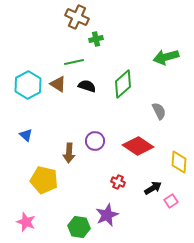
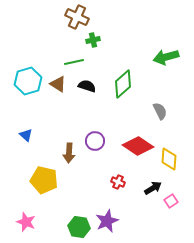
green cross: moved 3 px left, 1 px down
cyan hexagon: moved 4 px up; rotated 12 degrees clockwise
gray semicircle: moved 1 px right
yellow diamond: moved 10 px left, 3 px up
purple star: moved 6 px down
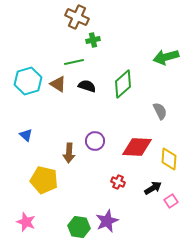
red diamond: moved 1 px left, 1 px down; rotated 32 degrees counterclockwise
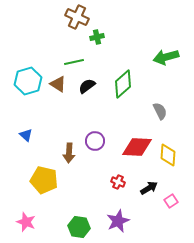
green cross: moved 4 px right, 3 px up
black semicircle: rotated 54 degrees counterclockwise
yellow diamond: moved 1 px left, 4 px up
black arrow: moved 4 px left
purple star: moved 11 px right
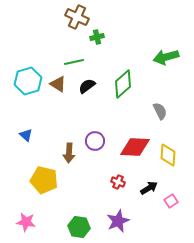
red diamond: moved 2 px left
pink star: rotated 12 degrees counterclockwise
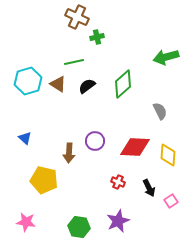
blue triangle: moved 1 px left, 3 px down
black arrow: rotated 96 degrees clockwise
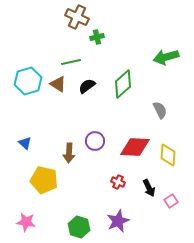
green line: moved 3 px left
gray semicircle: moved 1 px up
blue triangle: moved 5 px down
green hexagon: rotated 10 degrees clockwise
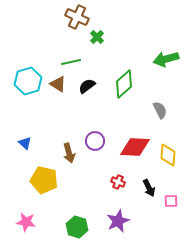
green cross: rotated 32 degrees counterclockwise
green arrow: moved 2 px down
green diamond: moved 1 px right
brown arrow: rotated 18 degrees counterclockwise
pink square: rotated 32 degrees clockwise
green hexagon: moved 2 px left
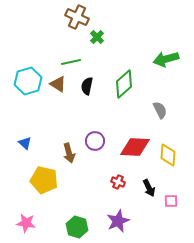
black semicircle: rotated 42 degrees counterclockwise
pink star: moved 1 px down
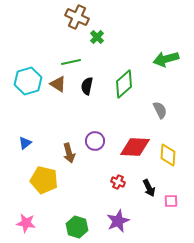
blue triangle: rotated 40 degrees clockwise
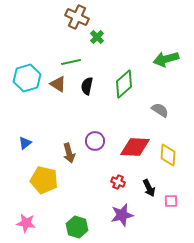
cyan hexagon: moved 1 px left, 3 px up
gray semicircle: rotated 30 degrees counterclockwise
purple star: moved 4 px right, 6 px up; rotated 10 degrees clockwise
